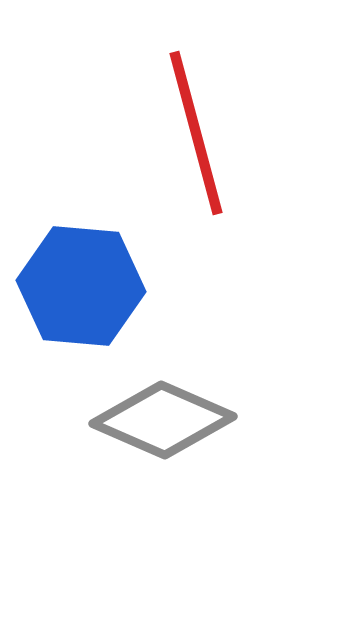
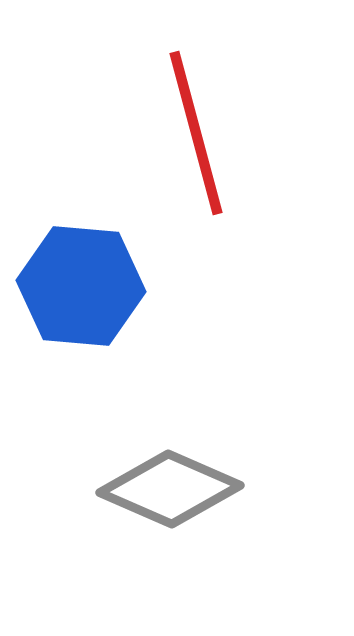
gray diamond: moved 7 px right, 69 px down
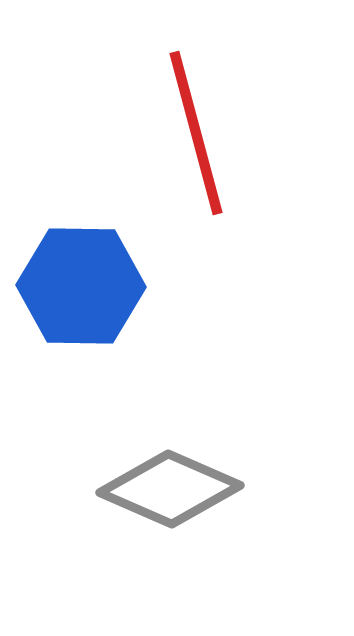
blue hexagon: rotated 4 degrees counterclockwise
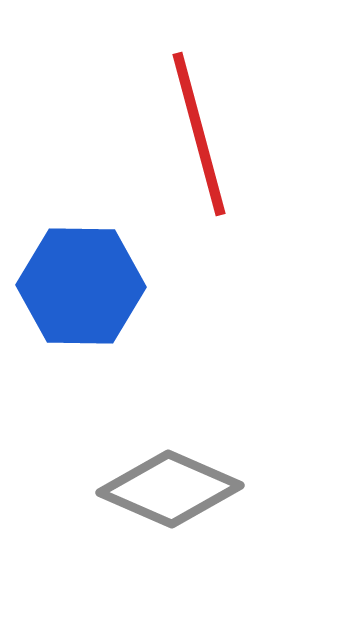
red line: moved 3 px right, 1 px down
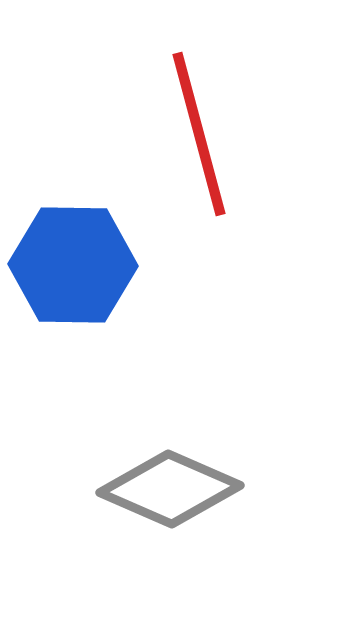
blue hexagon: moved 8 px left, 21 px up
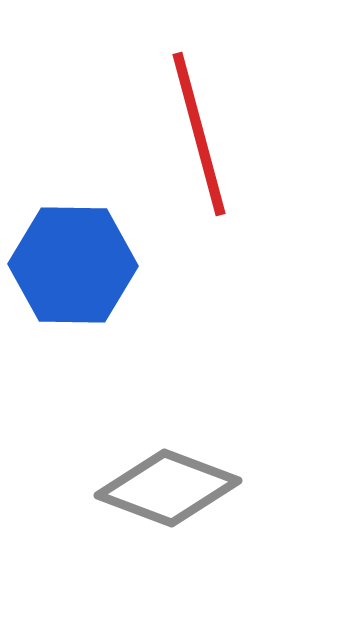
gray diamond: moved 2 px left, 1 px up; rotated 3 degrees counterclockwise
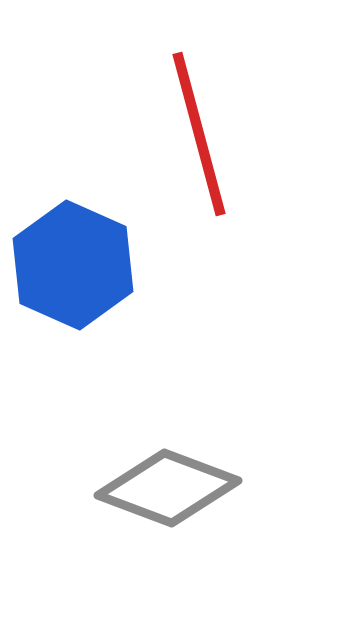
blue hexagon: rotated 23 degrees clockwise
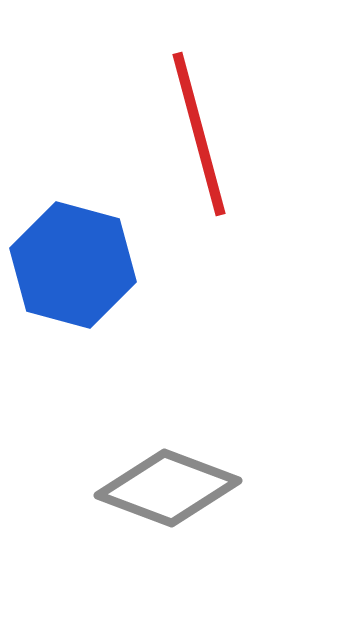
blue hexagon: rotated 9 degrees counterclockwise
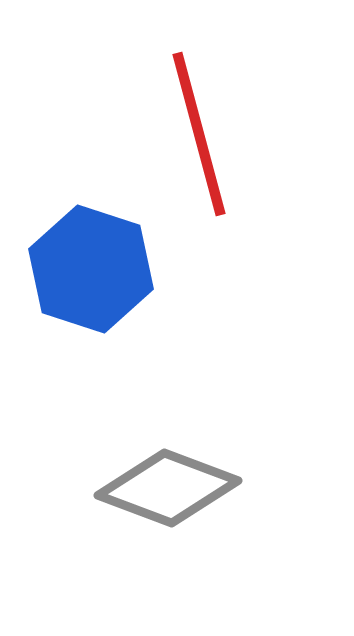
blue hexagon: moved 18 px right, 4 px down; rotated 3 degrees clockwise
